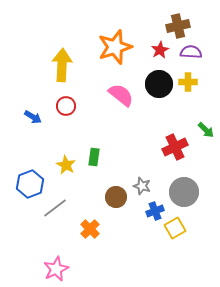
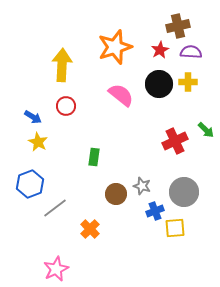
red cross: moved 6 px up
yellow star: moved 28 px left, 23 px up
brown circle: moved 3 px up
yellow square: rotated 25 degrees clockwise
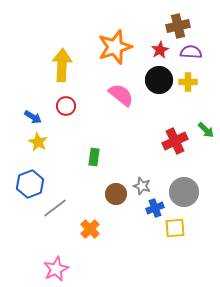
black circle: moved 4 px up
blue cross: moved 3 px up
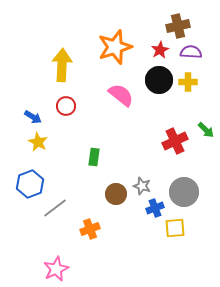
orange cross: rotated 24 degrees clockwise
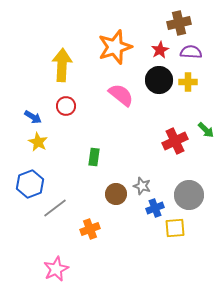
brown cross: moved 1 px right, 3 px up
gray circle: moved 5 px right, 3 px down
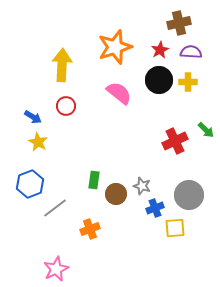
pink semicircle: moved 2 px left, 2 px up
green rectangle: moved 23 px down
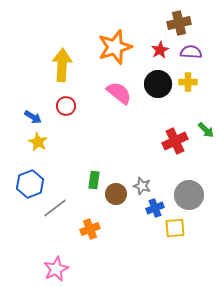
black circle: moved 1 px left, 4 px down
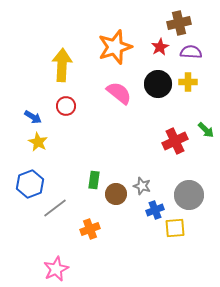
red star: moved 3 px up
blue cross: moved 2 px down
